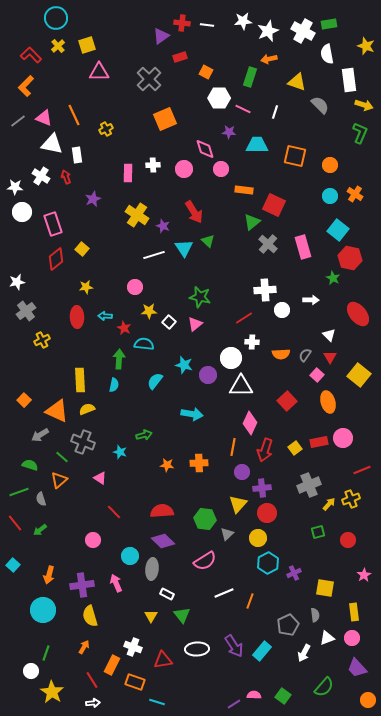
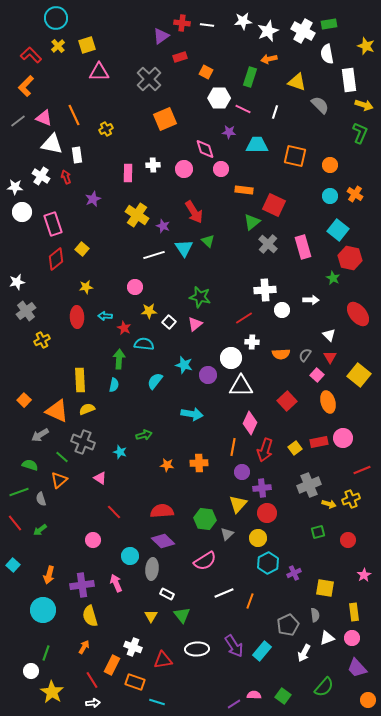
yellow arrow at (329, 504): rotated 64 degrees clockwise
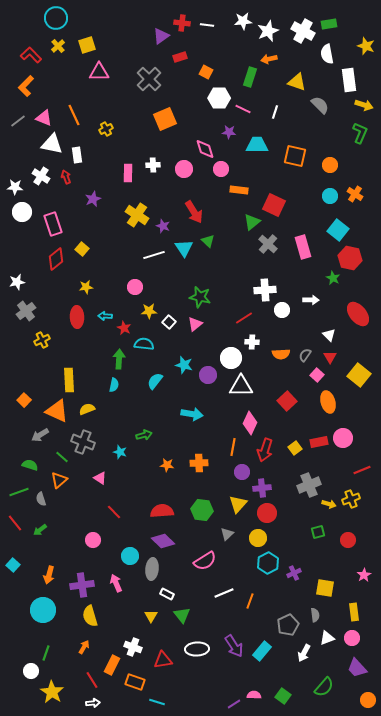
orange rectangle at (244, 190): moved 5 px left
yellow rectangle at (80, 380): moved 11 px left
green hexagon at (205, 519): moved 3 px left, 9 px up
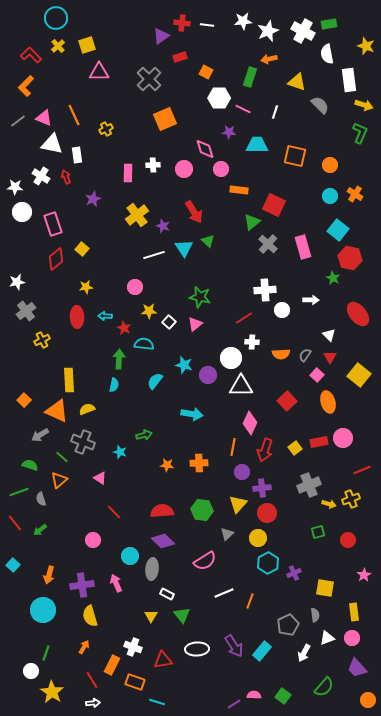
yellow cross at (137, 215): rotated 20 degrees clockwise
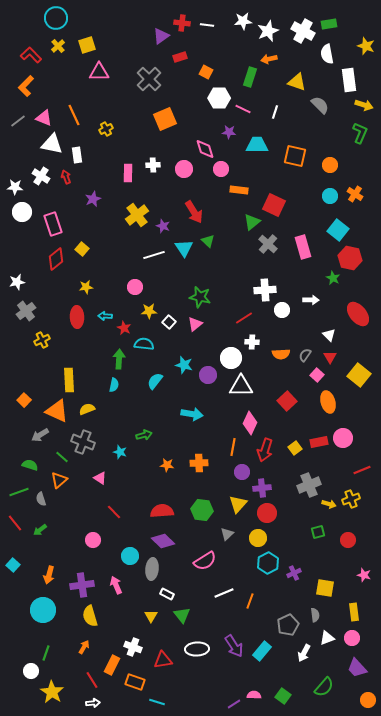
pink star at (364, 575): rotated 24 degrees counterclockwise
pink arrow at (116, 583): moved 2 px down
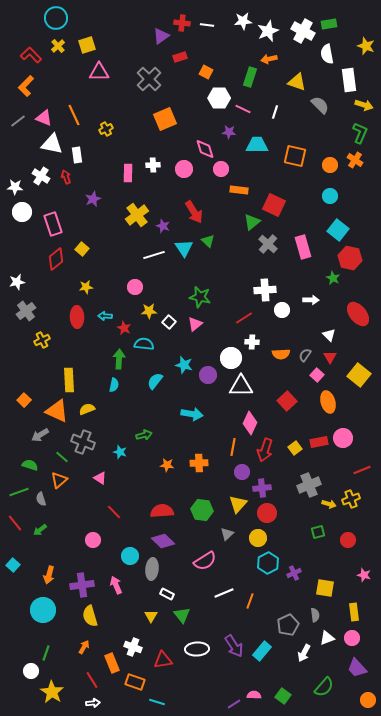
orange cross at (355, 194): moved 34 px up
orange rectangle at (112, 665): moved 2 px up; rotated 48 degrees counterclockwise
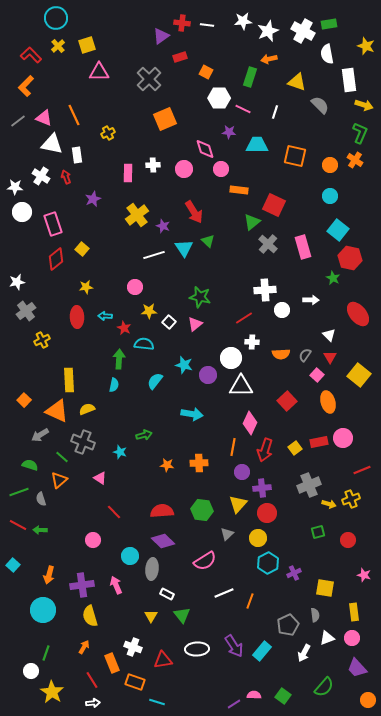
yellow cross at (106, 129): moved 2 px right, 4 px down
red line at (15, 523): moved 3 px right, 2 px down; rotated 24 degrees counterclockwise
green arrow at (40, 530): rotated 40 degrees clockwise
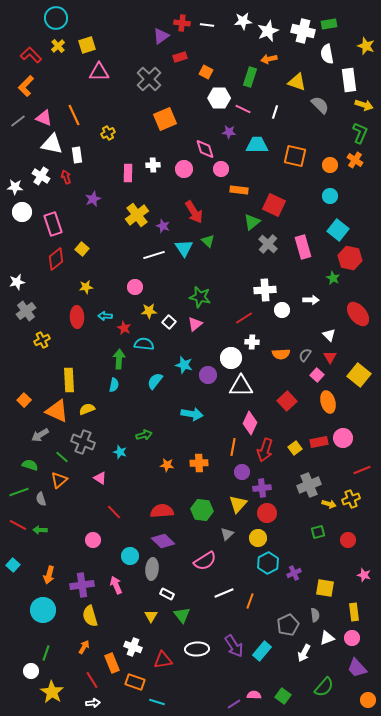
white cross at (303, 31): rotated 15 degrees counterclockwise
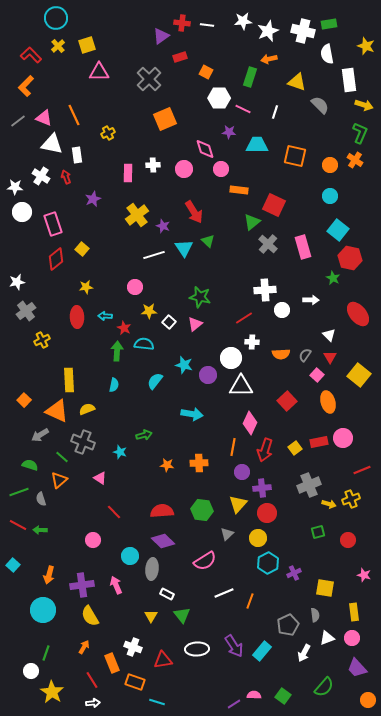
green arrow at (119, 359): moved 2 px left, 8 px up
yellow semicircle at (90, 616): rotated 15 degrees counterclockwise
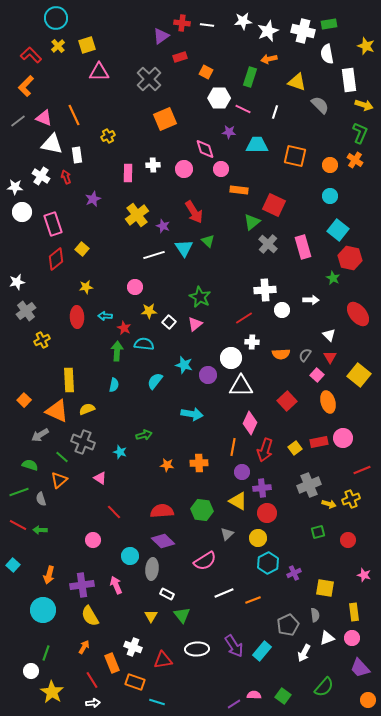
yellow cross at (108, 133): moved 3 px down
green star at (200, 297): rotated 15 degrees clockwise
yellow triangle at (238, 504): moved 3 px up; rotated 42 degrees counterclockwise
orange line at (250, 601): moved 3 px right, 1 px up; rotated 49 degrees clockwise
purple trapezoid at (357, 668): moved 3 px right
